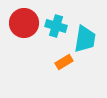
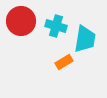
red circle: moved 3 px left, 2 px up
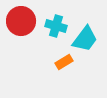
cyan trapezoid: rotated 28 degrees clockwise
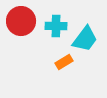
cyan cross: rotated 15 degrees counterclockwise
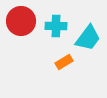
cyan trapezoid: moved 3 px right, 1 px up
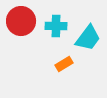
orange rectangle: moved 2 px down
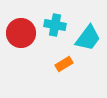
red circle: moved 12 px down
cyan cross: moved 1 px left, 1 px up; rotated 10 degrees clockwise
